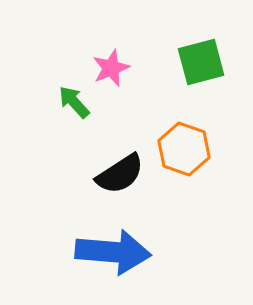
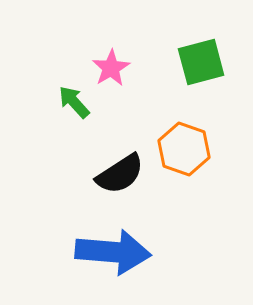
pink star: rotated 9 degrees counterclockwise
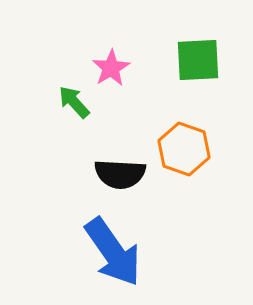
green square: moved 3 px left, 2 px up; rotated 12 degrees clockwise
black semicircle: rotated 36 degrees clockwise
blue arrow: rotated 50 degrees clockwise
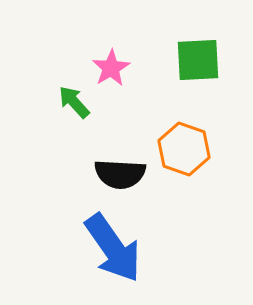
blue arrow: moved 4 px up
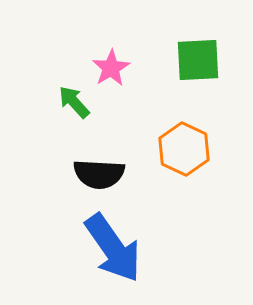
orange hexagon: rotated 6 degrees clockwise
black semicircle: moved 21 px left
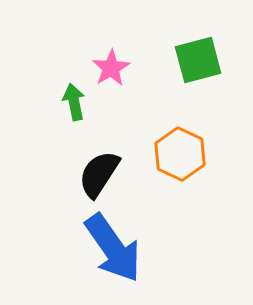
green square: rotated 12 degrees counterclockwise
green arrow: rotated 30 degrees clockwise
orange hexagon: moved 4 px left, 5 px down
black semicircle: rotated 120 degrees clockwise
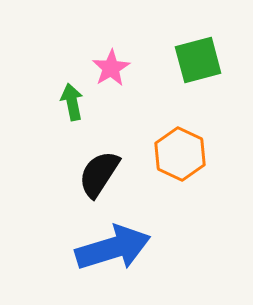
green arrow: moved 2 px left
blue arrow: rotated 72 degrees counterclockwise
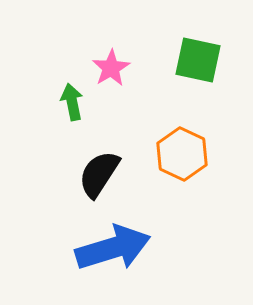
green square: rotated 27 degrees clockwise
orange hexagon: moved 2 px right
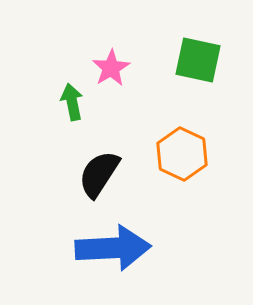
blue arrow: rotated 14 degrees clockwise
